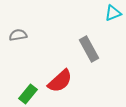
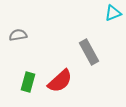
gray rectangle: moved 3 px down
green rectangle: moved 12 px up; rotated 24 degrees counterclockwise
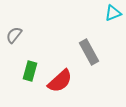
gray semicircle: moved 4 px left; rotated 42 degrees counterclockwise
green rectangle: moved 2 px right, 11 px up
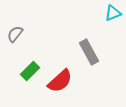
gray semicircle: moved 1 px right, 1 px up
green rectangle: rotated 30 degrees clockwise
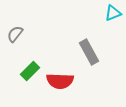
red semicircle: rotated 44 degrees clockwise
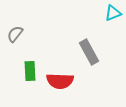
green rectangle: rotated 48 degrees counterclockwise
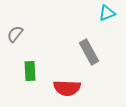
cyan triangle: moved 6 px left
red semicircle: moved 7 px right, 7 px down
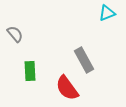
gray semicircle: rotated 102 degrees clockwise
gray rectangle: moved 5 px left, 8 px down
red semicircle: rotated 52 degrees clockwise
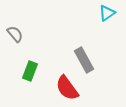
cyan triangle: rotated 12 degrees counterclockwise
green rectangle: rotated 24 degrees clockwise
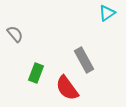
green rectangle: moved 6 px right, 2 px down
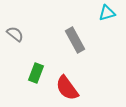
cyan triangle: rotated 18 degrees clockwise
gray semicircle: rotated 12 degrees counterclockwise
gray rectangle: moved 9 px left, 20 px up
